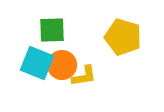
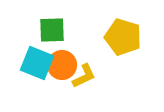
yellow L-shape: rotated 16 degrees counterclockwise
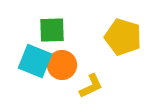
cyan square: moved 2 px left, 2 px up
yellow L-shape: moved 7 px right, 10 px down
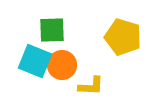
yellow L-shape: rotated 28 degrees clockwise
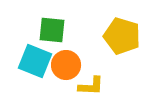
green square: rotated 8 degrees clockwise
yellow pentagon: moved 1 px left, 1 px up
orange circle: moved 4 px right
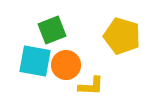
green square: rotated 28 degrees counterclockwise
cyan square: rotated 12 degrees counterclockwise
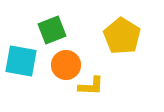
yellow pentagon: rotated 15 degrees clockwise
cyan square: moved 14 px left
